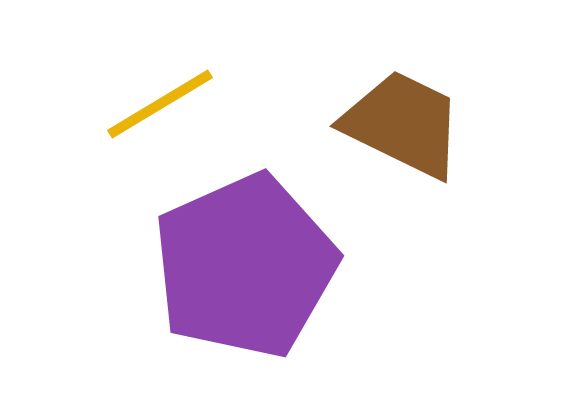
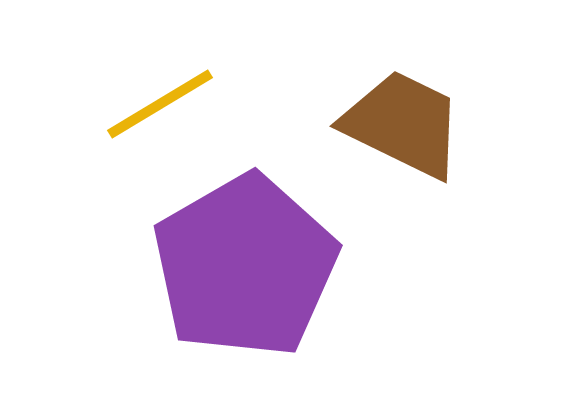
purple pentagon: rotated 6 degrees counterclockwise
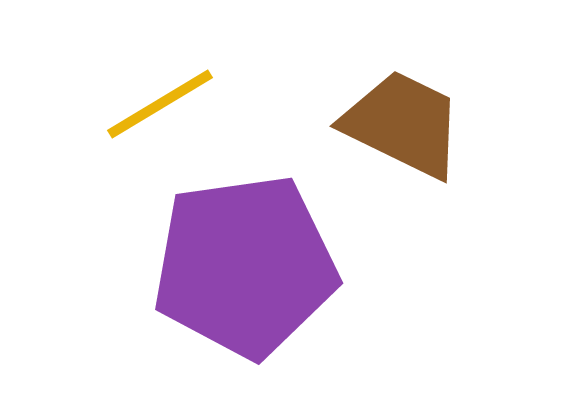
purple pentagon: rotated 22 degrees clockwise
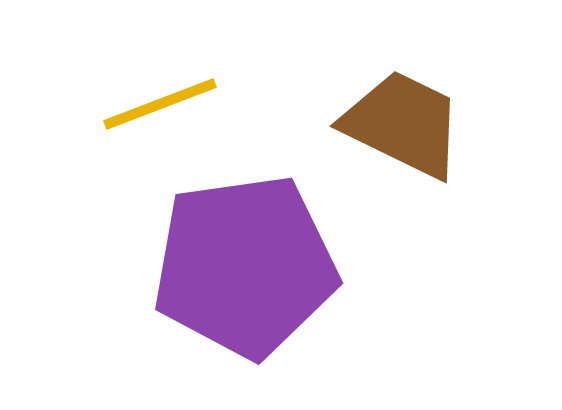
yellow line: rotated 10 degrees clockwise
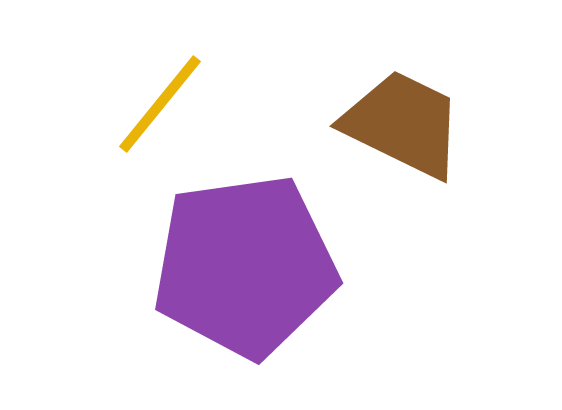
yellow line: rotated 30 degrees counterclockwise
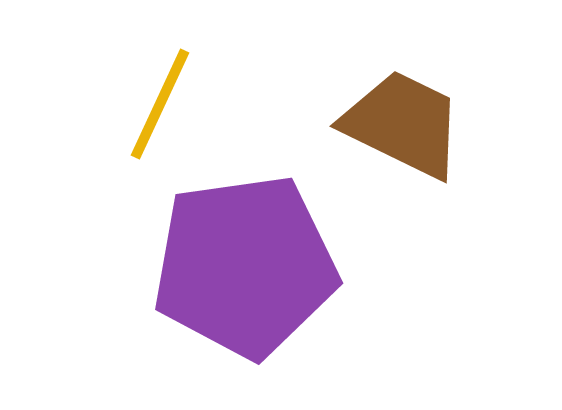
yellow line: rotated 14 degrees counterclockwise
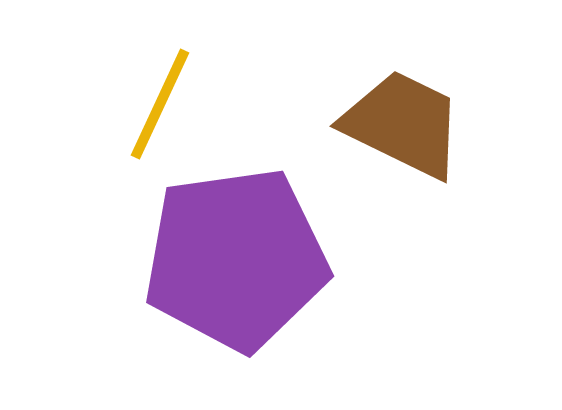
purple pentagon: moved 9 px left, 7 px up
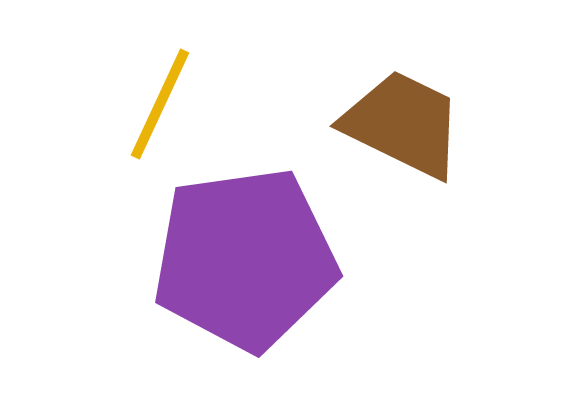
purple pentagon: moved 9 px right
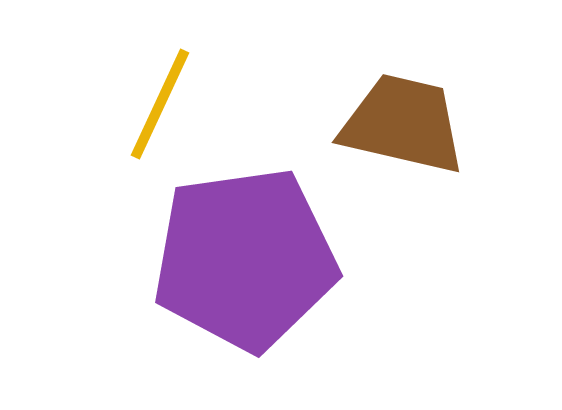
brown trapezoid: rotated 13 degrees counterclockwise
